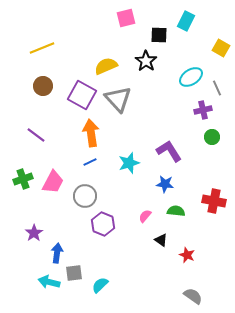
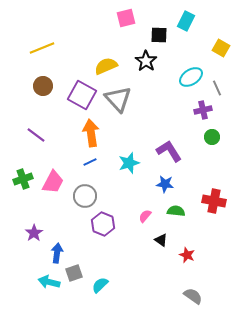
gray square: rotated 12 degrees counterclockwise
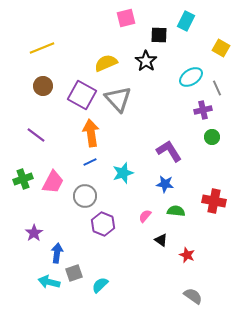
yellow semicircle: moved 3 px up
cyan star: moved 6 px left, 10 px down
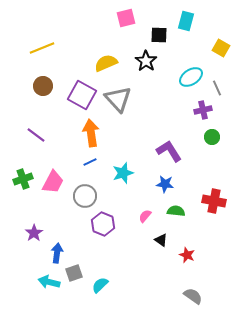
cyan rectangle: rotated 12 degrees counterclockwise
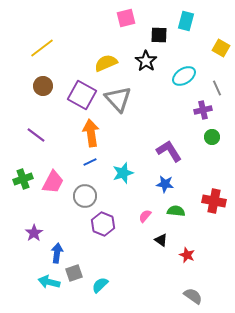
yellow line: rotated 15 degrees counterclockwise
cyan ellipse: moved 7 px left, 1 px up
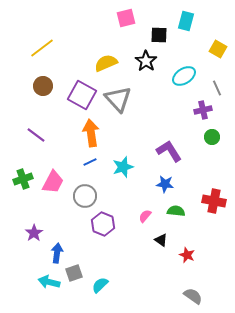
yellow square: moved 3 px left, 1 px down
cyan star: moved 6 px up
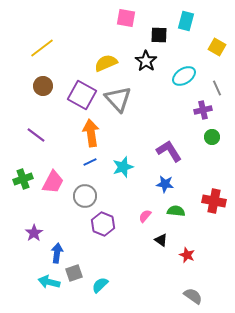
pink square: rotated 24 degrees clockwise
yellow square: moved 1 px left, 2 px up
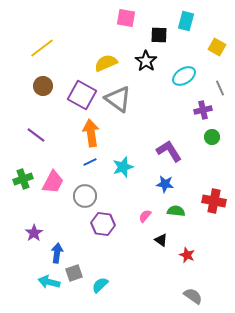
gray line: moved 3 px right
gray triangle: rotated 12 degrees counterclockwise
purple hexagon: rotated 15 degrees counterclockwise
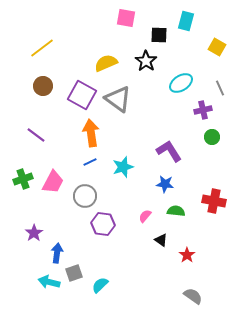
cyan ellipse: moved 3 px left, 7 px down
red star: rotated 14 degrees clockwise
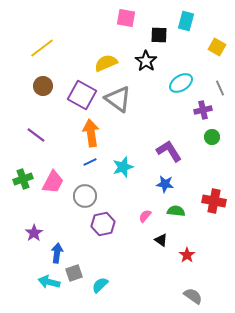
purple hexagon: rotated 20 degrees counterclockwise
